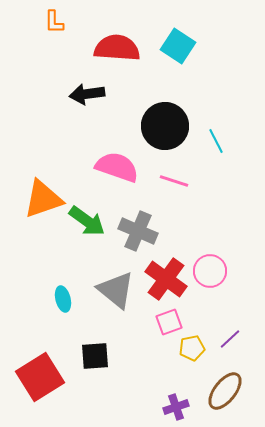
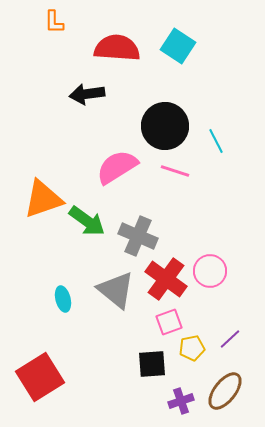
pink semicircle: rotated 51 degrees counterclockwise
pink line: moved 1 px right, 10 px up
gray cross: moved 5 px down
black square: moved 57 px right, 8 px down
purple cross: moved 5 px right, 6 px up
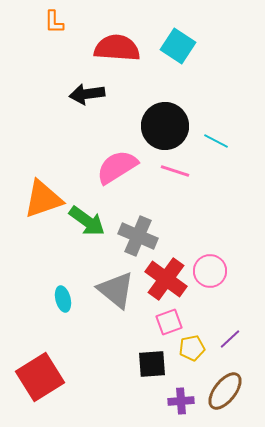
cyan line: rotated 35 degrees counterclockwise
purple cross: rotated 15 degrees clockwise
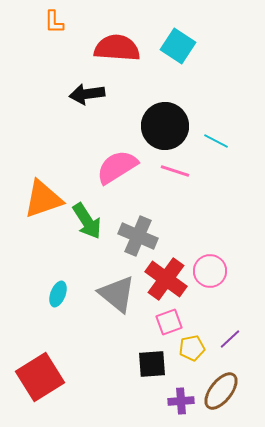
green arrow: rotated 21 degrees clockwise
gray triangle: moved 1 px right, 4 px down
cyan ellipse: moved 5 px left, 5 px up; rotated 35 degrees clockwise
brown ellipse: moved 4 px left
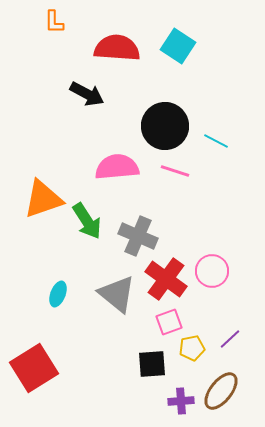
black arrow: rotated 144 degrees counterclockwise
pink semicircle: rotated 27 degrees clockwise
pink circle: moved 2 px right
red square: moved 6 px left, 9 px up
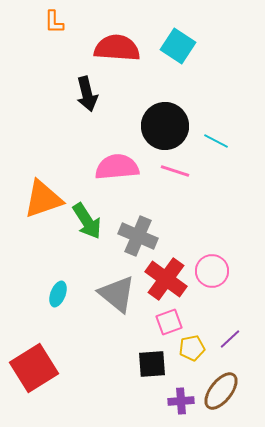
black arrow: rotated 48 degrees clockwise
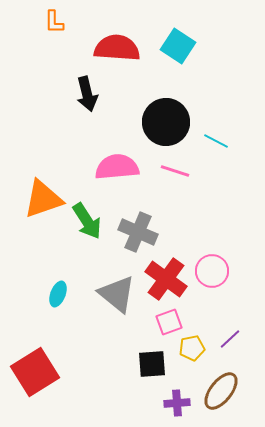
black circle: moved 1 px right, 4 px up
gray cross: moved 4 px up
red square: moved 1 px right, 4 px down
purple cross: moved 4 px left, 2 px down
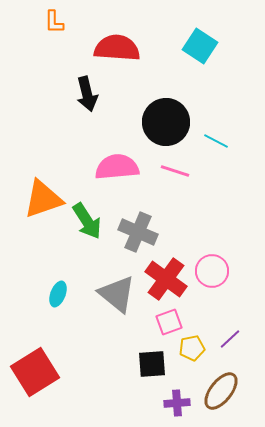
cyan square: moved 22 px right
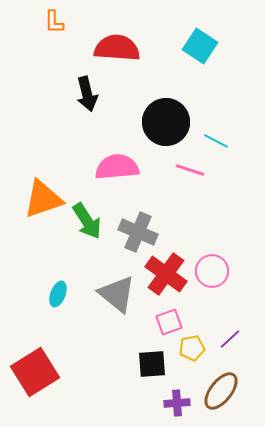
pink line: moved 15 px right, 1 px up
red cross: moved 5 px up
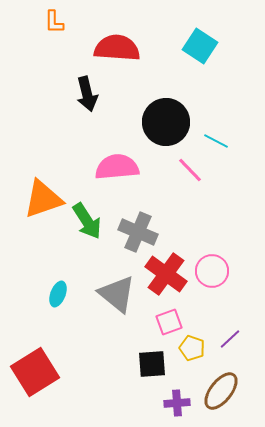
pink line: rotated 28 degrees clockwise
yellow pentagon: rotated 30 degrees clockwise
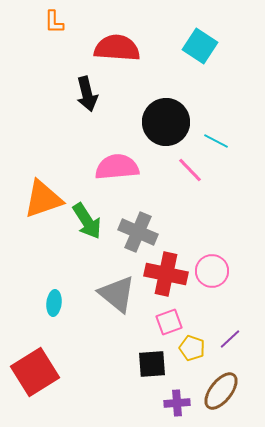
red cross: rotated 24 degrees counterclockwise
cyan ellipse: moved 4 px left, 9 px down; rotated 15 degrees counterclockwise
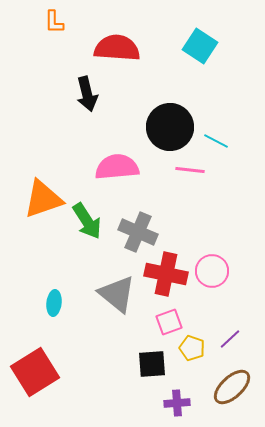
black circle: moved 4 px right, 5 px down
pink line: rotated 40 degrees counterclockwise
brown ellipse: moved 11 px right, 4 px up; rotated 9 degrees clockwise
